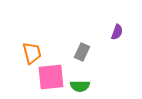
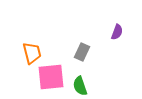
green semicircle: rotated 72 degrees clockwise
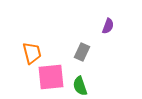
purple semicircle: moved 9 px left, 6 px up
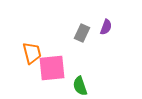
purple semicircle: moved 2 px left, 1 px down
gray rectangle: moved 19 px up
pink square: moved 1 px right, 9 px up
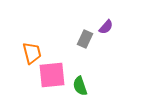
purple semicircle: rotated 21 degrees clockwise
gray rectangle: moved 3 px right, 6 px down
pink square: moved 7 px down
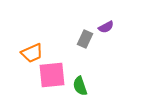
purple semicircle: rotated 21 degrees clockwise
orange trapezoid: rotated 80 degrees clockwise
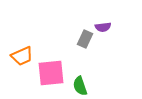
purple semicircle: moved 3 px left; rotated 21 degrees clockwise
orange trapezoid: moved 10 px left, 3 px down
pink square: moved 1 px left, 2 px up
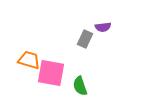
orange trapezoid: moved 7 px right, 4 px down; rotated 140 degrees counterclockwise
pink square: rotated 16 degrees clockwise
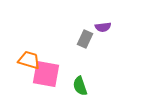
pink square: moved 5 px left, 1 px down
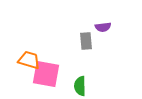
gray rectangle: moved 1 px right, 2 px down; rotated 30 degrees counterclockwise
green semicircle: rotated 18 degrees clockwise
